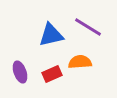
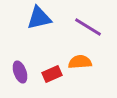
blue triangle: moved 12 px left, 17 px up
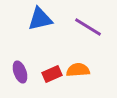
blue triangle: moved 1 px right, 1 px down
orange semicircle: moved 2 px left, 8 px down
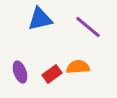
purple line: rotated 8 degrees clockwise
orange semicircle: moved 3 px up
red rectangle: rotated 12 degrees counterclockwise
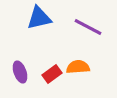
blue triangle: moved 1 px left, 1 px up
purple line: rotated 12 degrees counterclockwise
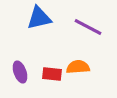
red rectangle: rotated 42 degrees clockwise
